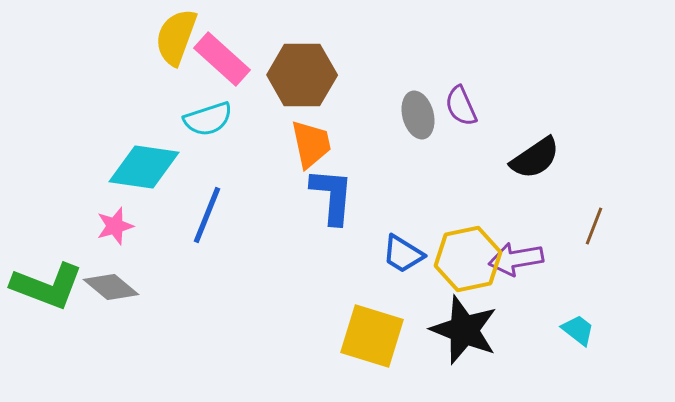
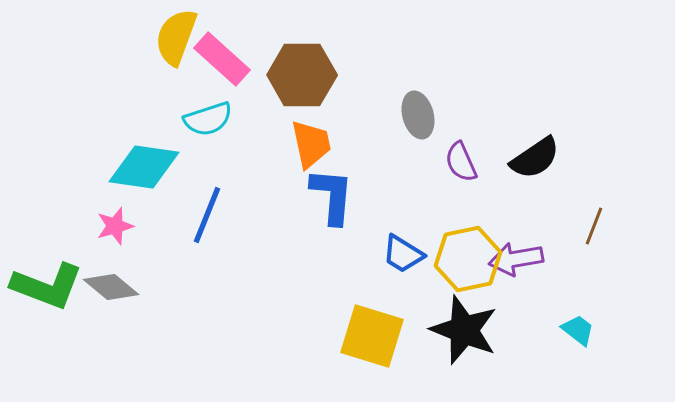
purple semicircle: moved 56 px down
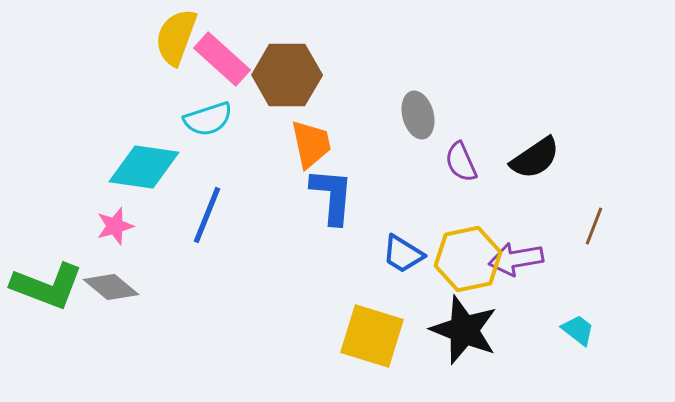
brown hexagon: moved 15 px left
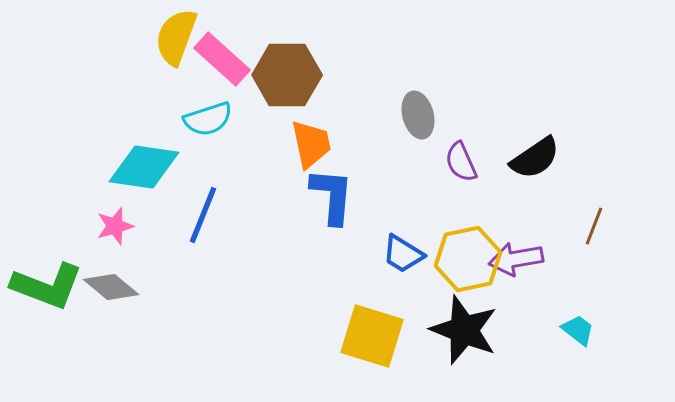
blue line: moved 4 px left
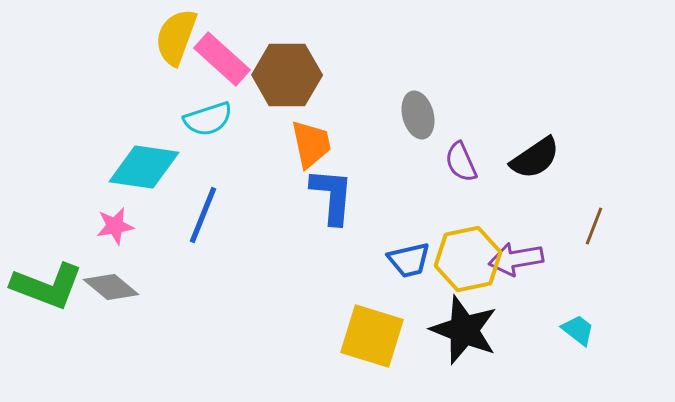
pink star: rotated 6 degrees clockwise
blue trapezoid: moved 6 px right, 6 px down; rotated 45 degrees counterclockwise
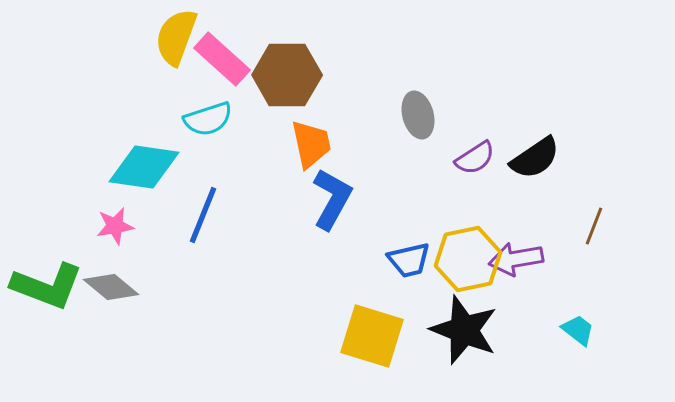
purple semicircle: moved 14 px right, 4 px up; rotated 99 degrees counterclockwise
blue L-shape: moved 3 px down; rotated 24 degrees clockwise
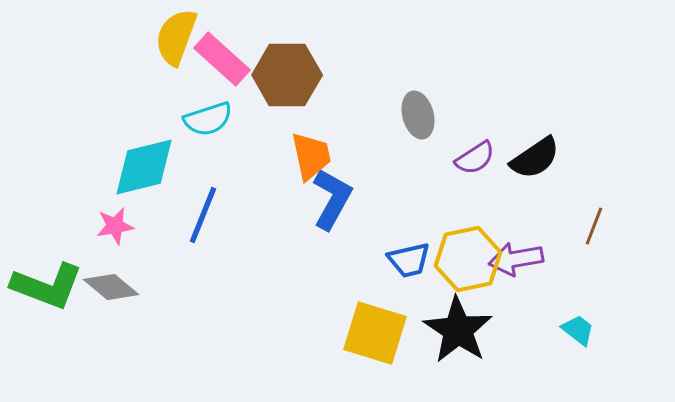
orange trapezoid: moved 12 px down
cyan diamond: rotated 22 degrees counterclockwise
black star: moved 6 px left; rotated 12 degrees clockwise
yellow square: moved 3 px right, 3 px up
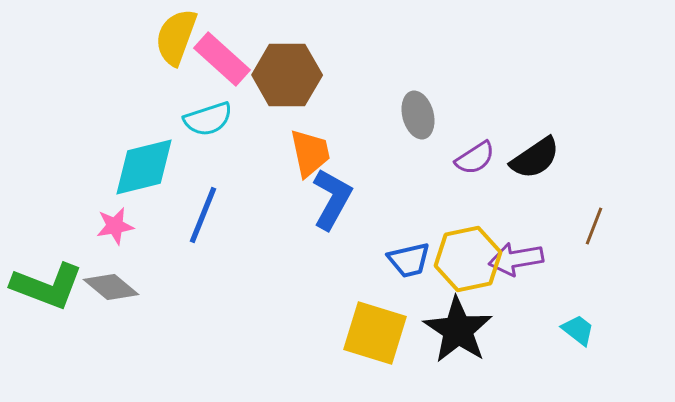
orange trapezoid: moved 1 px left, 3 px up
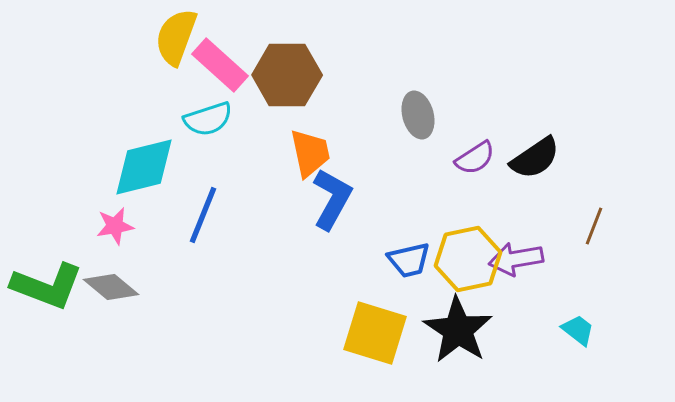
pink rectangle: moved 2 px left, 6 px down
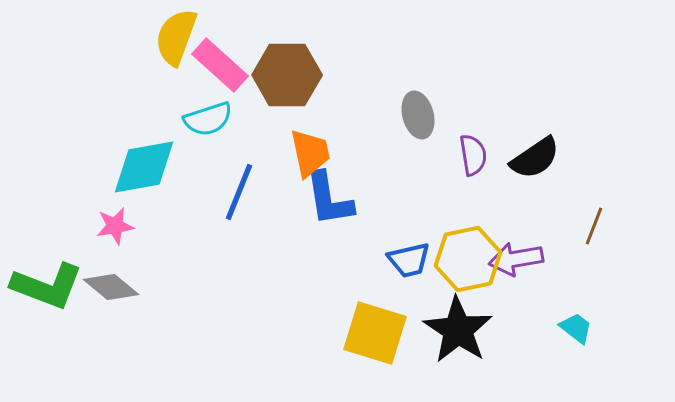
purple semicircle: moved 2 px left, 3 px up; rotated 66 degrees counterclockwise
cyan diamond: rotated 4 degrees clockwise
blue L-shape: moved 3 px left; rotated 142 degrees clockwise
blue line: moved 36 px right, 23 px up
cyan trapezoid: moved 2 px left, 2 px up
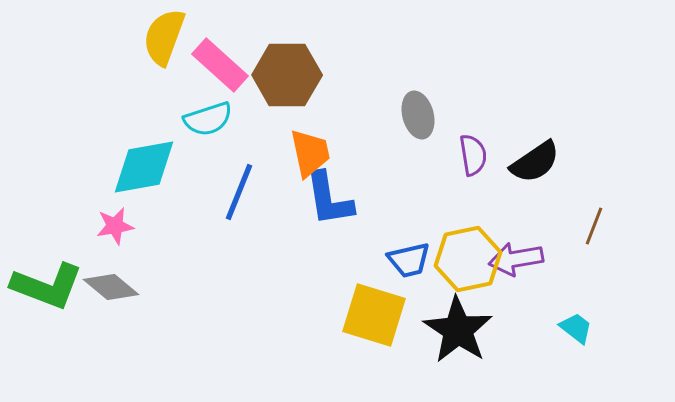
yellow semicircle: moved 12 px left
black semicircle: moved 4 px down
yellow square: moved 1 px left, 18 px up
